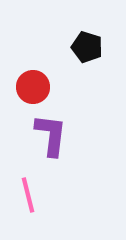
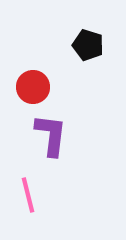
black pentagon: moved 1 px right, 2 px up
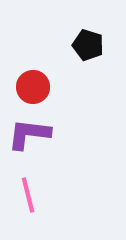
purple L-shape: moved 22 px left, 1 px up; rotated 90 degrees counterclockwise
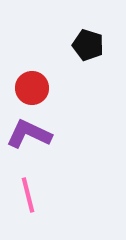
red circle: moved 1 px left, 1 px down
purple L-shape: rotated 18 degrees clockwise
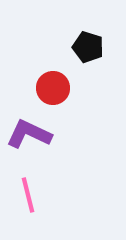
black pentagon: moved 2 px down
red circle: moved 21 px right
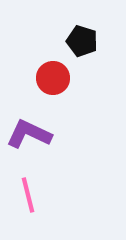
black pentagon: moved 6 px left, 6 px up
red circle: moved 10 px up
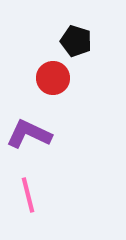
black pentagon: moved 6 px left
